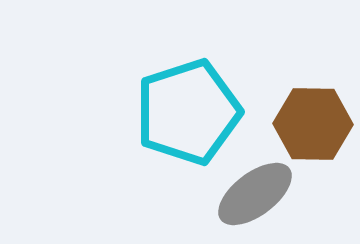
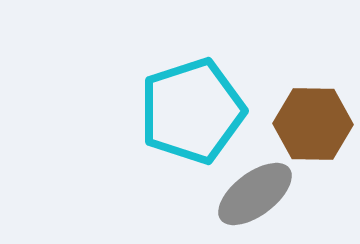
cyan pentagon: moved 4 px right, 1 px up
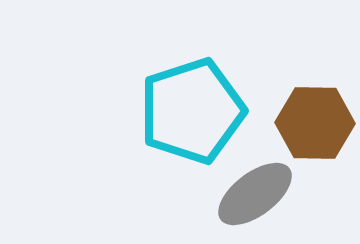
brown hexagon: moved 2 px right, 1 px up
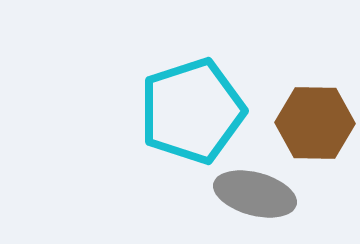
gray ellipse: rotated 52 degrees clockwise
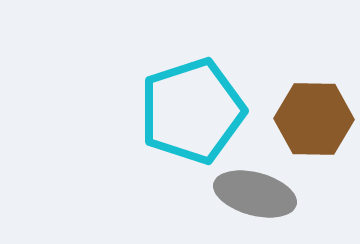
brown hexagon: moved 1 px left, 4 px up
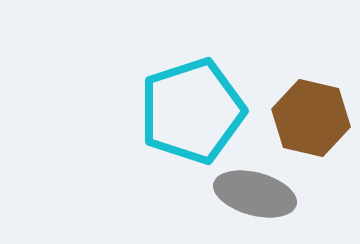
brown hexagon: moved 3 px left, 1 px up; rotated 12 degrees clockwise
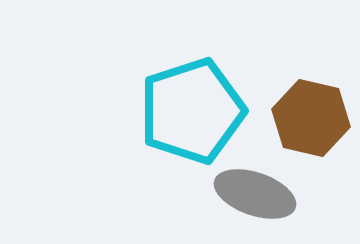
gray ellipse: rotated 4 degrees clockwise
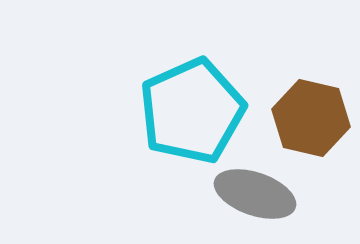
cyan pentagon: rotated 6 degrees counterclockwise
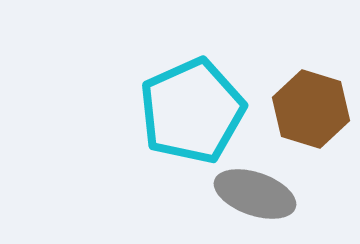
brown hexagon: moved 9 px up; rotated 4 degrees clockwise
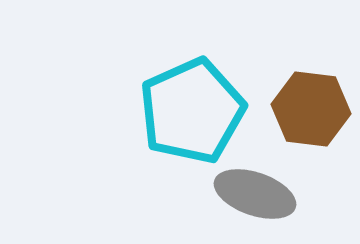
brown hexagon: rotated 10 degrees counterclockwise
